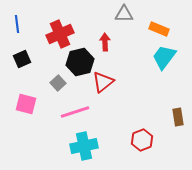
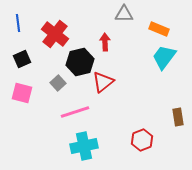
blue line: moved 1 px right, 1 px up
red cross: moved 5 px left; rotated 28 degrees counterclockwise
pink square: moved 4 px left, 11 px up
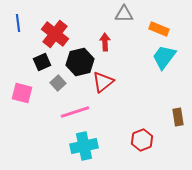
black square: moved 20 px right, 3 px down
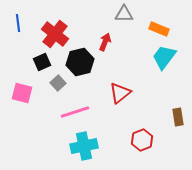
red arrow: rotated 24 degrees clockwise
red triangle: moved 17 px right, 11 px down
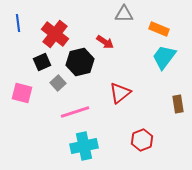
red arrow: rotated 102 degrees clockwise
brown rectangle: moved 13 px up
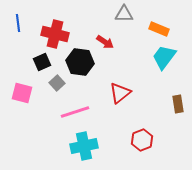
red cross: rotated 24 degrees counterclockwise
black hexagon: rotated 20 degrees clockwise
gray square: moved 1 px left
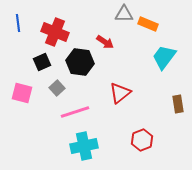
orange rectangle: moved 11 px left, 5 px up
red cross: moved 2 px up; rotated 8 degrees clockwise
gray square: moved 5 px down
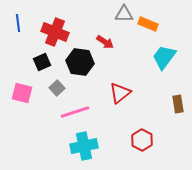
red hexagon: rotated 10 degrees counterclockwise
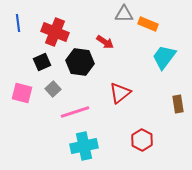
gray square: moved 4 px left, 1 px down
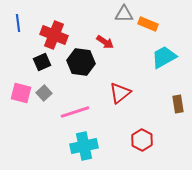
red cross: moved 1 px left, 3 px down
cyan trapezoid: rotated 24 degrees clockwise
black hexagon: moved 1 px right
gray square: moved 9 px left, 4 px down
pink square: moved 1 px left
